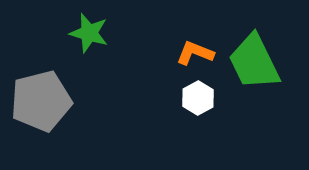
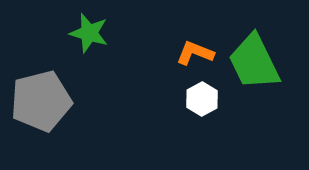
white hexagon: moved 4 px right, 1 px down
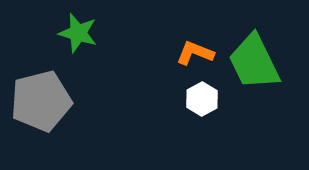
green star: moved 11 px left
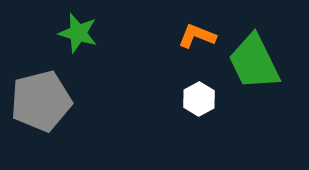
orange L-shape: moved 2 px right, 17 px up
white hexagon: moved 3 px left
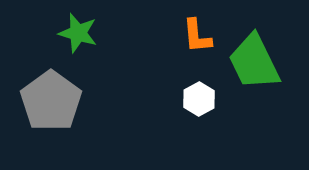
orange L-shape: rotated 117 degrees counterclockwise
gray pentagon: moved 10 px right; rotated 22 degrees counterclockwise
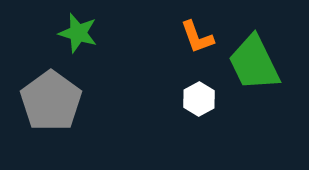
orange L-shape: moved 1 px down; rotated 15 degrees counterclockwise
green trapezoid: moved 1 px down
